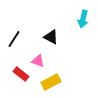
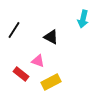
black line: moved 9 px up
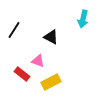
red rectangle: moved 1 px right
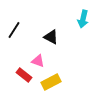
red rectangle: moved 2 px right, 1 px down
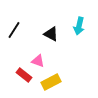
cyan arrow: moved 4 px left, 7 px down
black triangle: moved 3 px up
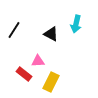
cyan arrow: moved 3 px left, 2 px up
pink triangle: rotated 24 degrees counterclockwise
red rectangle: moved 1 px up
yellow rectangle: rotated 36 degrees counterclockwise
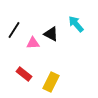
cyan arrow: rotated 126 degrees clockwise
pink triangle: moved 5 px left, 18 px up
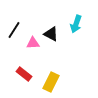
cyan arrow: rotated 120 degrees counterclockwise
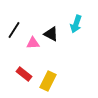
yellow rectangle: moved 3 px left, 1 px up
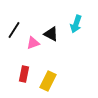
pink triangle: rotated 16 degrees counterclockwise
red rectangle: rotated 63 degrees clockwise
